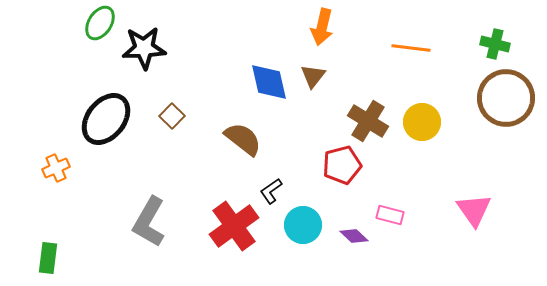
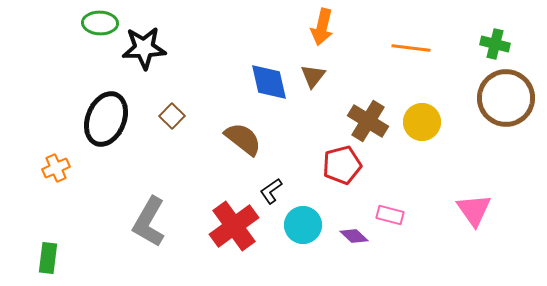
green ellipse: rotated 60 degrees clockwise
black ellipse: rotated 16 degrees counterclockwise
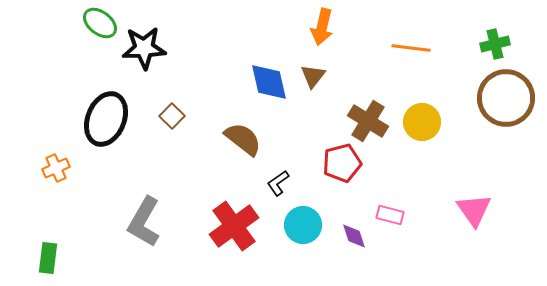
green ellipse: rotated 36 degrees clockwise
green cross: rotated 28 degrees counterclockwise
red pentagon: moved 2 px up
black L-shape: moved 7 px right, 8 px up
gray L-shape: moved 5 px left
purple diamond: rotated 28 degrees clockwise
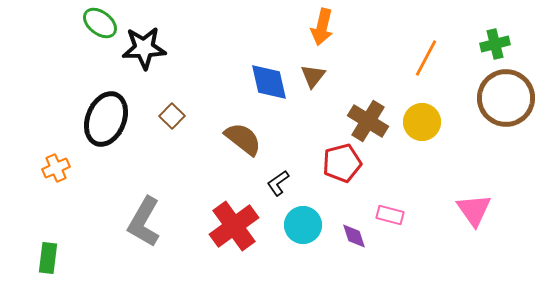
orange line: moved 15 px right, 10 px down; rotated 69 degrees counterclockwise
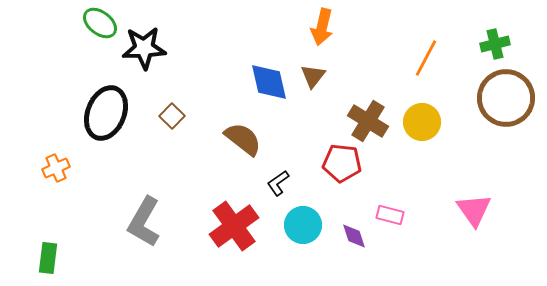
black ellipse: moved 6 px up
red pentagon: rotated 21 degrees clockwise
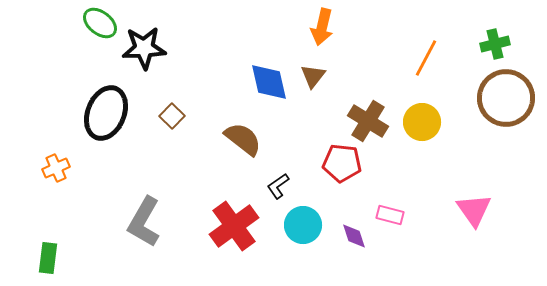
black L-shape: moved 3 px down
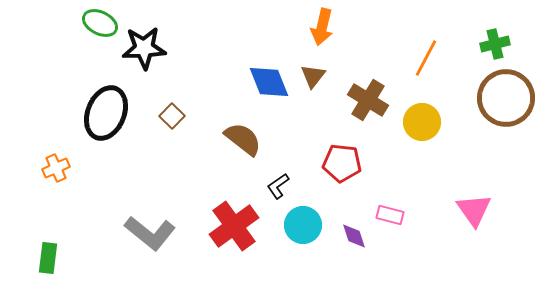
green ellipse: rotated 12 degrees counterclockwise
blue diamond: rotated 9 degrees counterclockwise
brown cross: moved 21 px up
gray L-shape: moved 6 px right, 11 px down; rotated 81 degrees counterclockwise
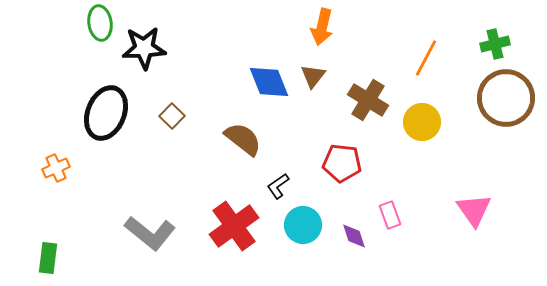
green ellipse: rotated 56 degrees clockwise
pink rectangle: rotated 56 degrees clockwise
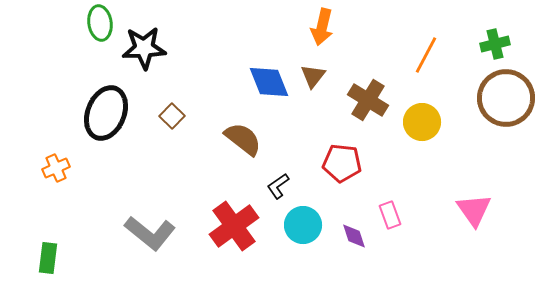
orange line: moved 3 px up
